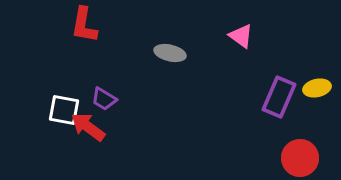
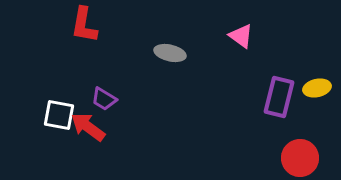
purple rectangle: rotated 9 degrees counterclockwise
white square: moved 5 px left, 5 px down
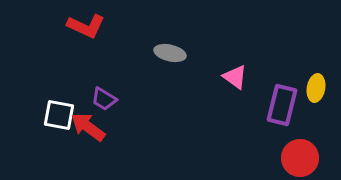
red L-shape: moved 2 px right, 1 px down; rotated 75 degrees counterclockwise
pink triangle: moved 6 px left, 41 px down
yellow ellipse: moved 1 px left; rotated 68 degrees counterclockwise
purple rectangle: moved 3 px right, 8 px down
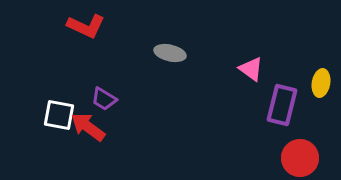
pink triangle: moved 16 px right, 8 px up
yellow ellipse: moved 5 px right, 5 px up
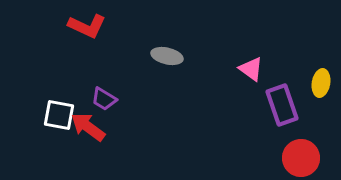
red L-shape: moved 1 px right
gray ellipse: moved 3 px left, 3 px down
purple rectangle: rotated 33 degrees counterclockwise
red circle: moved 1 px right
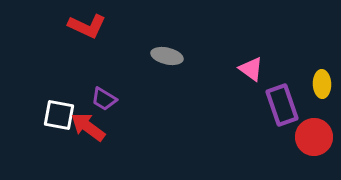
yellow ellipse: moved 1 px right, 1 px down; rotated 12 degrees counterclockwise
red circle: moved 13 px right, 21 px up
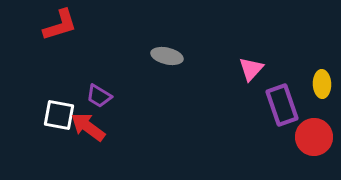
red L-shape: moved 27 px left, 1 px up; rotated 42 degrees counterclockwise
pink triangle: rotated 36 degrees clockwise
purple trapezoid: moved 5 px left, 3 px up
